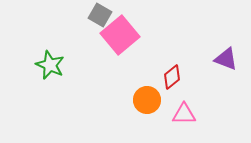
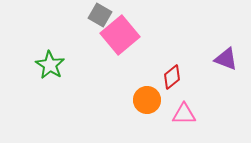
green star: rotated 8 degrees clockwise
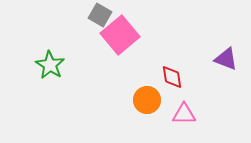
red diamond: rotated 60 degrees counterclockwise
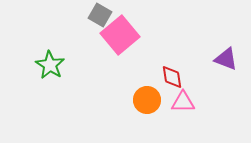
pink triangle: moved 1 px left, 12 px up
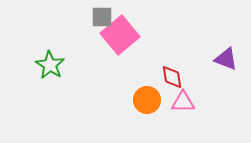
gray square: moved 2 px right, 2 px down; rotated 30 degrees counterclockwise
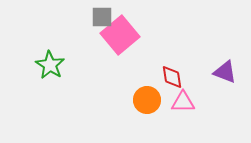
purple triangle: moved 1 px left, 13 px down
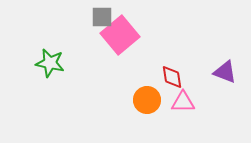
green star: moved 2 px up; rotated 20 degrees counterclockwise
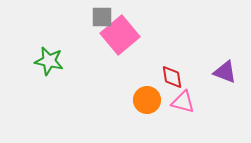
green star: moved 1 px left, 2 px up
pink triangle: rotated 15 degrees clockwise
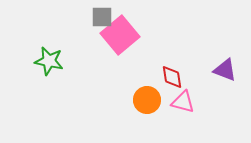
purple triangle: moved 2 px up
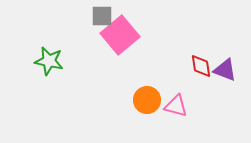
gray square: moved 1 px up
red diamond: moved 29 px right, 11 px up
pink triangle: moved 7 px left, 4 px down
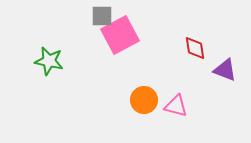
pink square: rotated 12 degrees clockwise
red diamond: moved 6 px left, 18 px up
orange circle: moved 3 px left
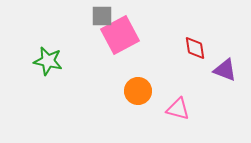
green star: moved 1 px left
orange circle: moved 6 px left, 9 px up
pink triangle: moved 2 px right, 3 px down
